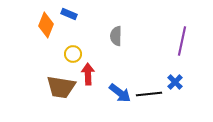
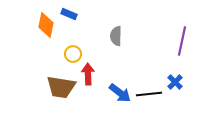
orange diamond: rotated 10 degrees counterclockwise
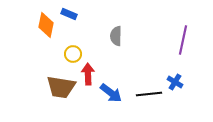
purple line: moved 1 px right, 1 px up
blue cross: rotated 14 degrees counterclockwise
blue arrow: moved 9 px left
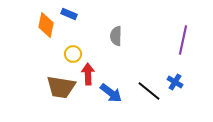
black line: moved 3 px up; rotated 45 degrees clockwise
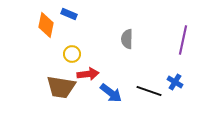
gray semicircle: moved 11 px right, 3 px down
yellow circle: moved 1 px left
red arrow: rotated 85 degrees clockwise
black line: rotated 20 degrees counterclockwise
